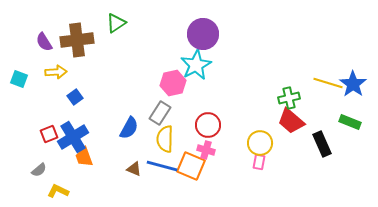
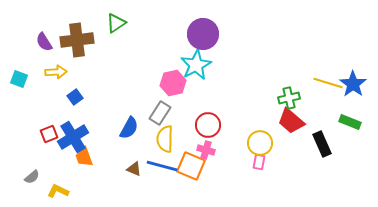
gray semicircle: moved 7 px left, 7 px down
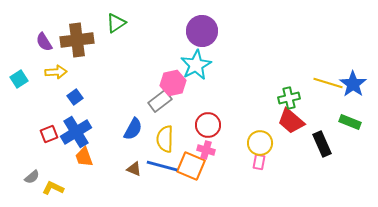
purple circle: moved 1 px left, 3 px up
cyan square: rotated 36 degrees clockwise
gray rectangle: moved 12 px up; rotated 20 degrees clockwise
blue semicircle: moved 4 px right, 1 px down
blue cross: moved 3 px right, 5 px up
yellow L-shape: moved 5 px left, 3 px up
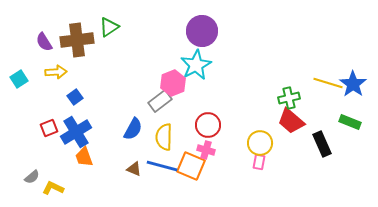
green triangle: moved 7 px left, 4 px down
pink hexagon: rotated 10 degrees counterclockwise
red square: moved 6 px up
yellow semicircle: moved 1 px left, 2 px up
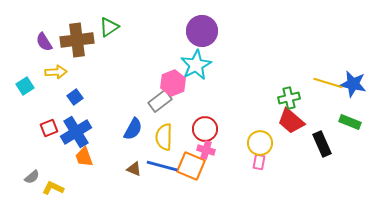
cyan square: moved 6 px right, 7 px down
blue star: rotated 24 degrees counterclockwise
red circle: moved 3 px left, 4 px down
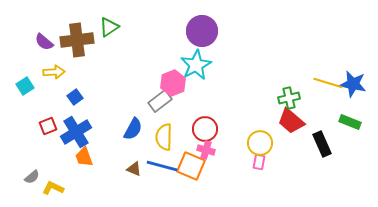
purple semicircle: rotated 18 degrees counterclockwise
yellow arrow: moved 2 px left
red square: moved 1 px left, 2 px up
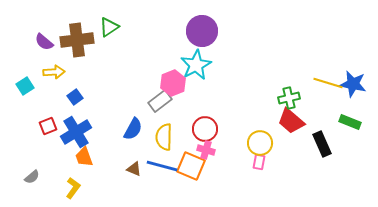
yellow L-shape: moved 20 px right; rotated 100 degrees clockwise
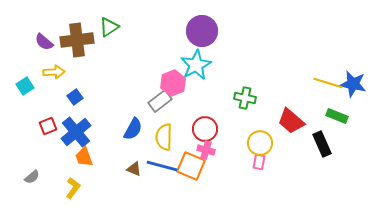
green cross: moved 44 px left; rotated 25 degrees clockwise
green rectangle: moved 13 px left, 6 px up
blue cross: rotated 8 degrees counterclockwise
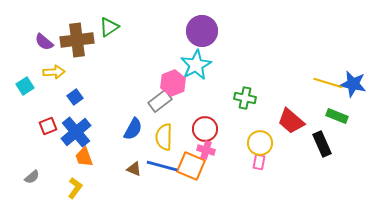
yellow L-shape: moved 2 px right
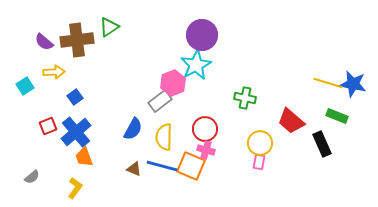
purple circle: moved 4 px down
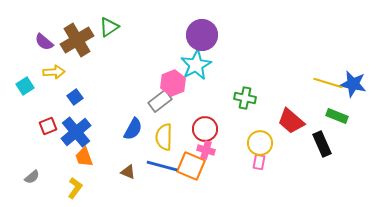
brown cross: rotated 24 degrees counterclockwise
brown triangle: moved 6 px left, 3 px down
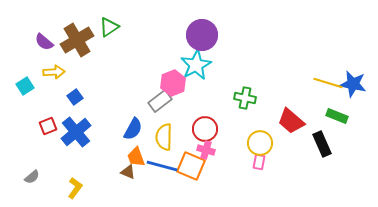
orange trapezoid: moved 52 px right
